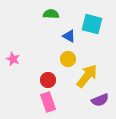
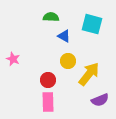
green semicircle: moved 3 px down
blue triangle: moved 5 px left
yellow circle: moved 2 px down
yellow arrow: moved 2 px right, 2 px up
pink rectangle: rotated 18 degrees clockwise
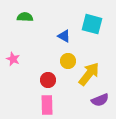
green semicircle: moved 26 px left
pink rectangle: moved 1 px left, 3 px down
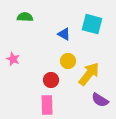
blue triangle: moved 2 px up
red circle: moved 3 px right
purple semicircle: rotated 54 degrees clockwise
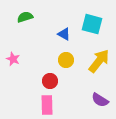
green semicircle: rotated 21 degrees counterclockwise
yellow circle: moved 2 px left, 1 px up
yellow arrow: moved 10 px right, 13 px up
red circle: moved 1 px left, 1 px down
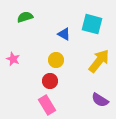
yellow circle: moved 10 px left
pink rectangle: rotated 30 degrees counterclockwise
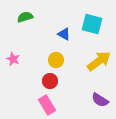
yellow arrow: rotated 15 degrees clockwise
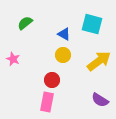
green semicircle: moved 6 px down; rotated 21 degrees counterclockwise
yellow circle: moved 7 px right, 5 px up
red circle: moved 2 px right, 1 px up
pink rectangle: moved 3 px up; rotated 42 degrees clockwise
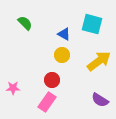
green semicircle: rotated 84 degrees clockwise
yellow circle: moved 1 px left
pink star: moved 29 px down; rotated 24 degrees counterclockwise
pink rectangle: rotated 24 degrees clockwise
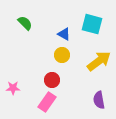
purple semicircle: moved 1 px left; rotated 48 degrees clockwise
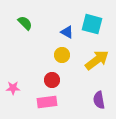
blue triangle: moved 3 px right, 2 px up
yellow arrow: moved 2 px left, 1 px up
pink rectangle: rotated 48 degrees clockwise
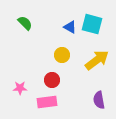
blue triangle: moved 3 px right, 5 px up
pink star: moved 7 px right
